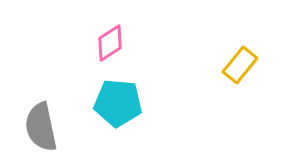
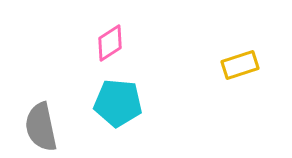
yellow rectangle: rotated 33 degrees clockwise
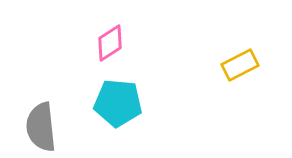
yellow rectangle: rotated 9 degrees counterclockwise
gray semicircle: rotated 6 degrees clockwise
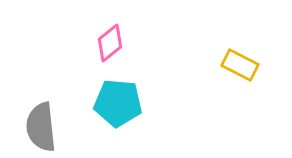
pink diamond: rotated 6 degrees counterclockwise
yellow rectangle: rotated 54 degrees clockwise
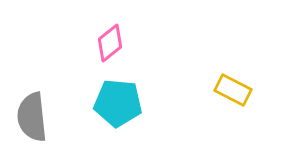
yellow rectangle: moved 7 px left, 25 px down
gray semicircle: moved 9 px left, 10 px up
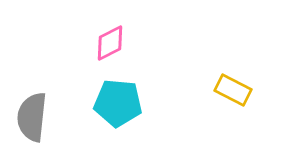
pink diamond: rotated 12 degrees clockwise
gray semicircle: rotated 12 degrees clockwise
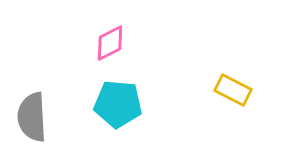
cyan pentagon: moved 1 px down
gray semicircle: rotated 9 degrees counterclockwise
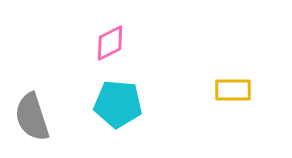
yellow rectangle: rotated 27 degrees counterclockwise
gray semicircle: rotated 15 degrees counterclockwise
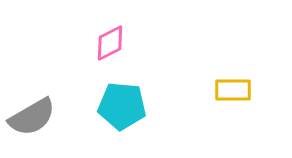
cyan pentagon: moved 4 px right, 2 px down
gray semicircle: rotated 102 degrees counterclockwise
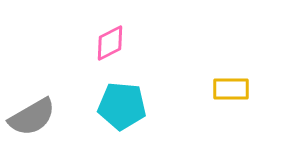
yellow rectangle: moved 2 px left, 1 px up
